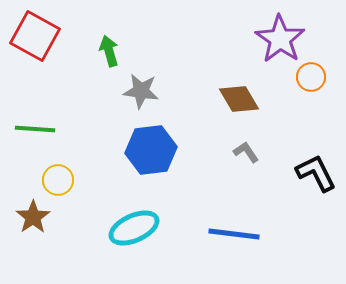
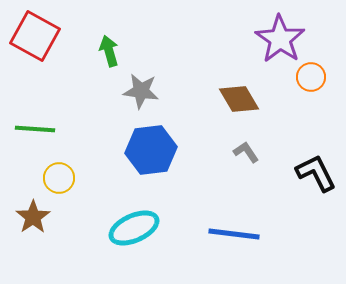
yellow circle: moved 1 px right, 2 px up
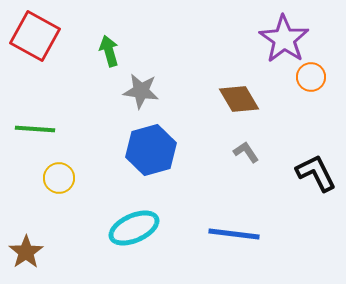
purple star: moved 4 px right
blue hexagon: rotated 9 degrees counterclockwise
brown star: moved 7 px left, 35 px down
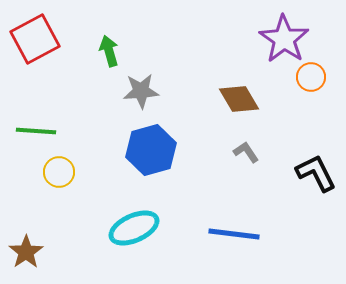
red square: moved 3 px down; rotated 33 degrees clockwise
gray star: rotated 12 degrees counterclockwise
green line: moved 1 px right, 2 px down
yellow circle: moved 6 px up
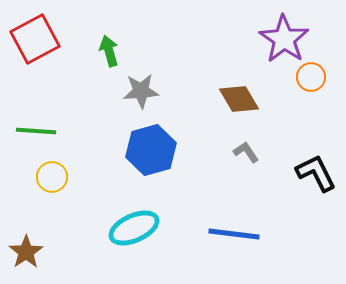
yellow circle: moved 7 px left, 5 px down
